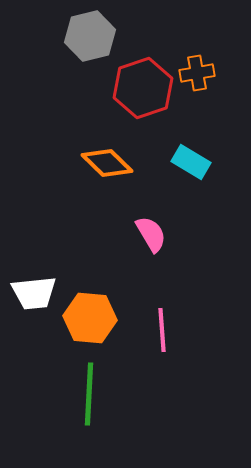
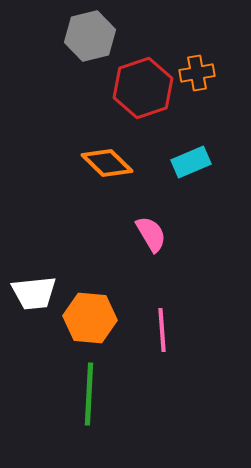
cyan rectangle: rotated 54 degrees counterclockwise
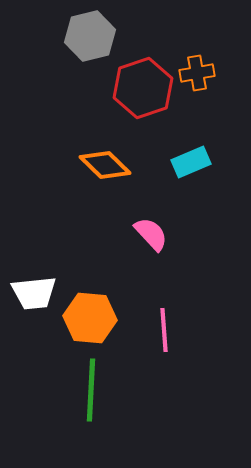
orange diamond: moved 2 px left, 2 px down
pink semicircle: rotated 12 degrees counterclockwise
pink line: moved 2 px right
green line: moved 2 px right, 4 px up
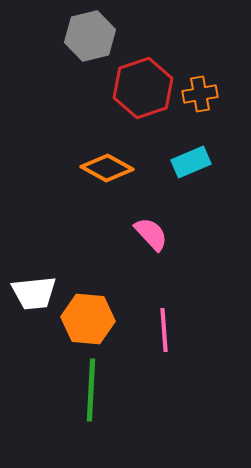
orange cross: moved 3 px right, 21 px down
orange diamond: moved 2 px right, 3 px down; rotated 15 degrees counterclockwise
orange hexagon: moved 2 px left, 1 px down
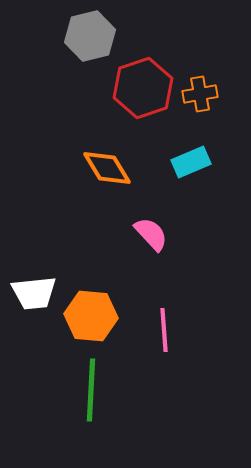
orange diamond: rotated 30 degrees clockwise
orange hexagon: moved 3 px right, 3 px up
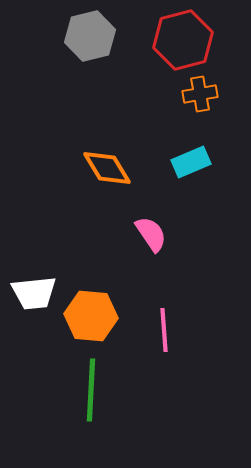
red hexagon: moved 40 px right, 48 px up; rotated 4 degrees clockwise
pink semicircle: rotated 9 degrees clockwise
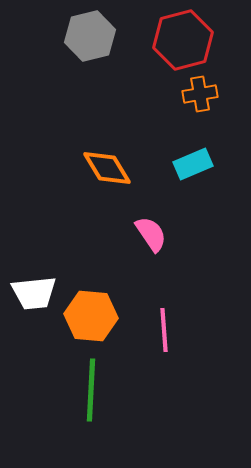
cyan rectangle: moved 2 px right, 2 px down
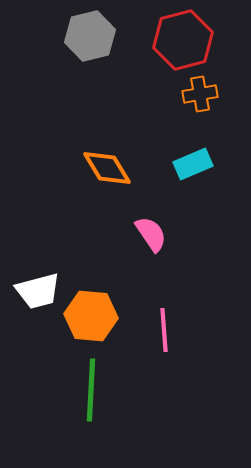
white trapezoid: moved 4 px right, 2 px up; rotated 9 degrees counterclockwise
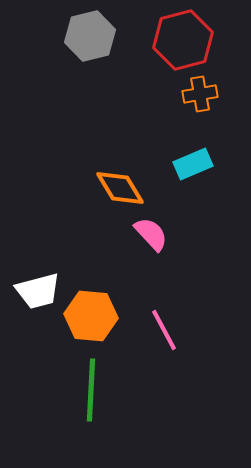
orange diamond: moved 13 px right, 20 px down
pink semicircle: rotated 9 degrees counterclockwise
pink line: rotated 24 degrees counterclockwise
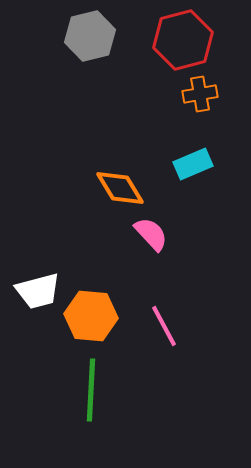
pink line: moved 4 px up
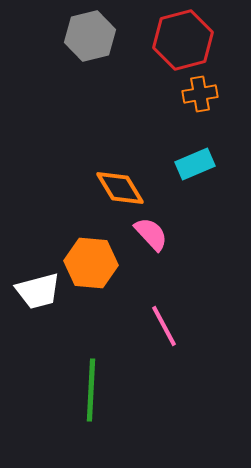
cyan rectangle: moved 2 px right
orange hexagon: moved 53 px up
